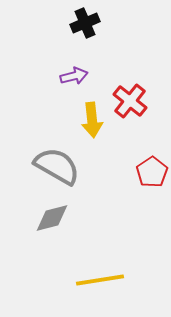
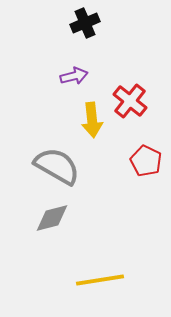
red pentagon: moved 6 px left, 11 px up; rotated 12 degrees counterclockwise
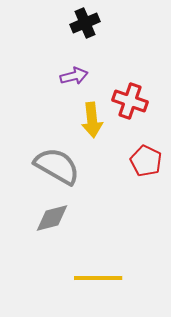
red cross: rotated 20 degrees counterclockwise
yellow line: moved 2 px left, 2 px up; rotated 9 degrees clockwise
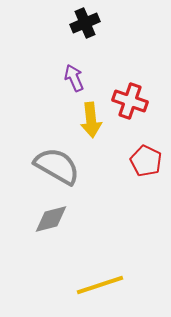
purple arrow: moved 2 px down; rotated 100 degrees counterclockwise
yellow arrow: moved 1 px left
gray diamond: moved 1 px left, 1 px down
yellow line: moved 2 px right, 7 px down; rotated 18 degrees counterclockwise
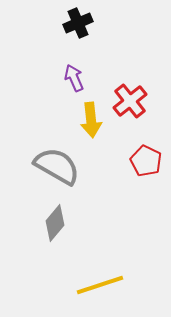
black cross: moved 7 px left
red cross: rotated 32 degrees clockwise
gray diamond: moved 4 px right, 4 px down; rotated 36 degrees counterclockwise
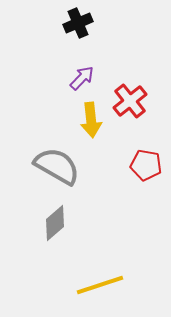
purple arrow: moved 8 px right; rotated 68 degrees clockwise
red pentagon: moved 4 px down; rotated 16 degrees counterclockwise
gray diamond: rotated 9 degrees clockwise
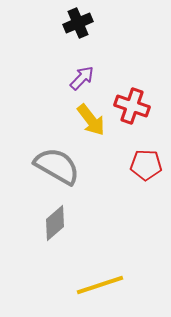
red cross: moved 2 px right, 5 px down; rotated 32 degrees counterclockwise
yellow arrow: rotated 32 degrees counterclockwise
red pentagon: rotated 8 degrees counterclockwise
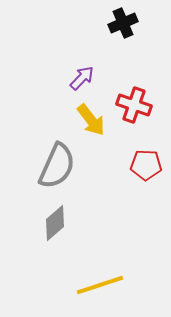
black cross: moved 45 px right
red cross: moved 2 px right, 1 px up
gray semicircle: rotated 84 degrees clockwise
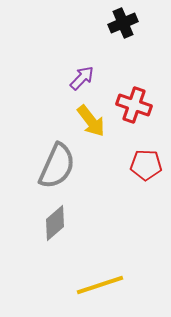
yellow arrow: moved 1 px down
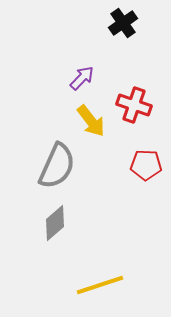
black cross: rotated 12 degrees counterclockwise
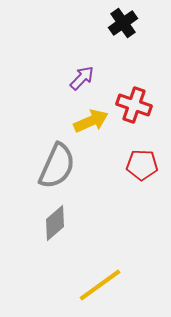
yellow arrow: rotated 76 degrees counterclockwise
red pentagon: moved 4 px left
yellow line: rotated 18 degrees counterclockwise
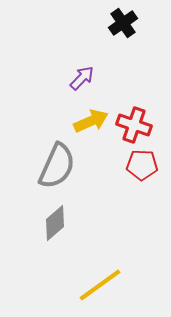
red cross: moved 20 px down
